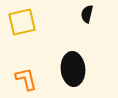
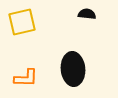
black semicircle: rotated 84 degrees clockwise
orange L-shape: moved 1 px up; rotated 105 degrees clockwise
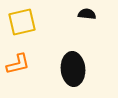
orange L-shape: moved 8 px left, 14 px up; rotated 15 degrees counterclockwise
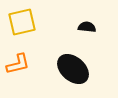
black semicircle: moved 13 px down
black ellipse: rotated 44 degrees counterclockwise
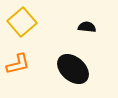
yellow square: rotated 28 degrees counterclockwise
